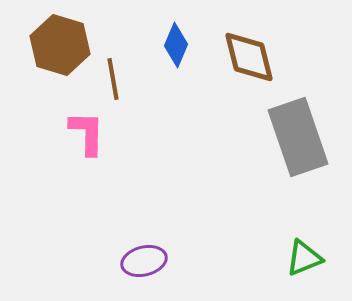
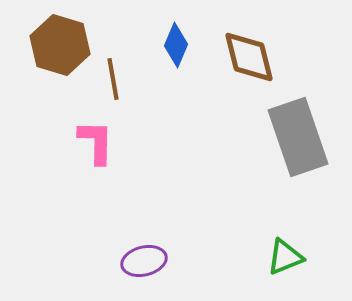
pink L-shape: moved 9 px right, 9 px down
green triangle: moved 19 px left, 1 px up
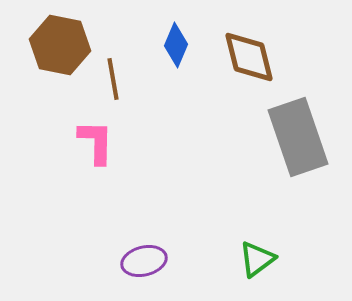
brown hexagon: rotated 6 degrees counterclockwise
green triangle: moved 28 px left, 2 px down; rotated 15 degrees counterclockwise
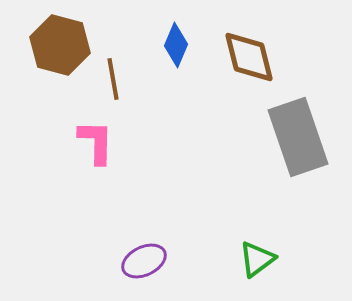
brown hexagon: rotated 4 degrees clockwise
purple ellipse: rotated 12 degrees counterclockwise
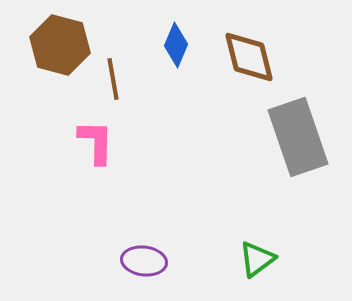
purple ellipse: rotated 33 degrees clockwise
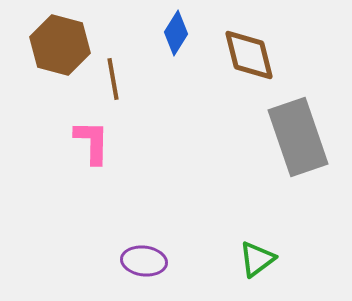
blue diamond: moved 12 px up; rotated 9 degrees clockwise
brown diamond: moved 2 px up
pink L-shape: moved 4 px left
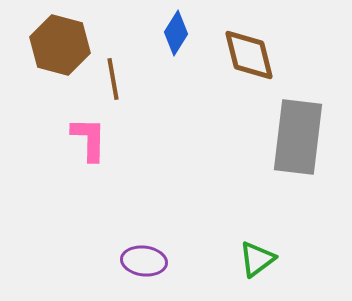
gray rectangle: rotated 26 degrees clockwise
pink L-shape: moved 3 px left, 3 px up
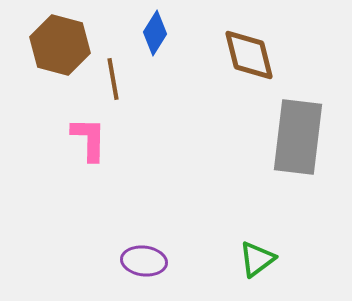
blue diamond: moved 21 px left
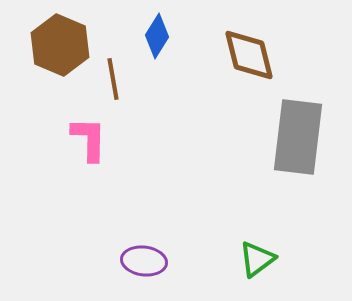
blue diamond: moved 2 px right, 3 px down
brown hexagon: rotated 8 degrees clockwise
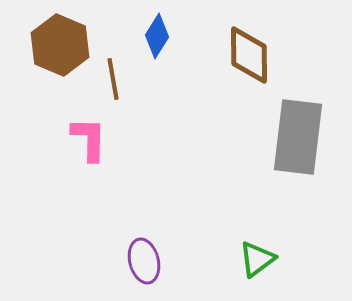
brown diamond: rotated 14 degrees clockwise
purple ellipse: rotated 69 degrees clockwise
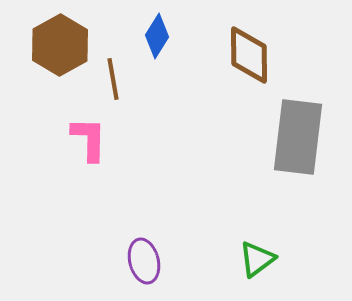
brown hexagon: rotated 8 degrees clockwise
